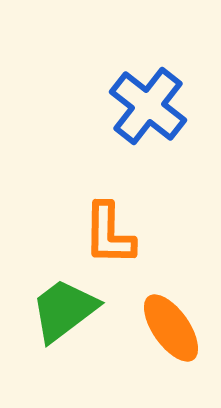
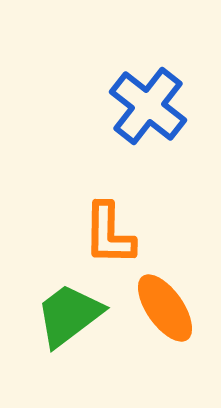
green trapezoid: moved 5 px right, 5 px down
orange ellipse: moved 6 px left, 20 px up
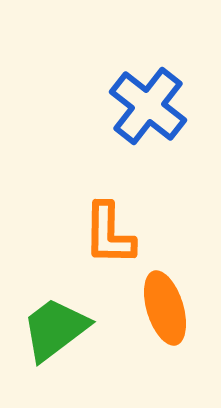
orange ellipse: rotated 18 degrees clockwise
green trapezoid: moved 14 px left, 14 px down
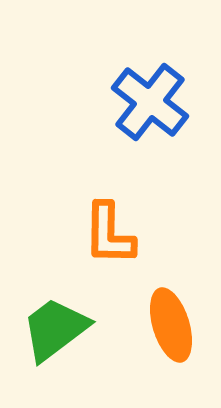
blue cross: moved 2 px right, 4 px up
orange ellipse: moved 6 px right, 17 px down
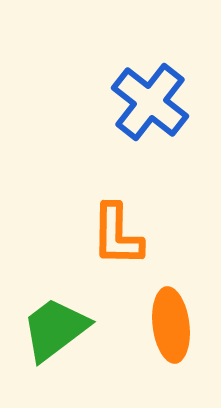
orange L-shape: moved 8 px right, 1 px down
orange ellipse: rotated 10 degrees clockwise
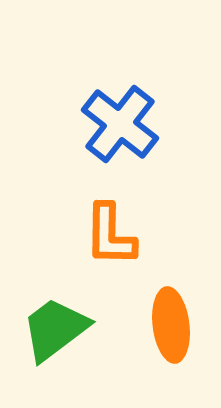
blue cross: moved 30 px left, 22 px down
orange L-shape: moved 7 px left
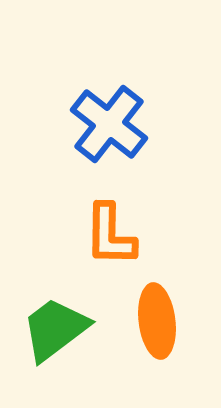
blue cross: moved 11 px left
orange ellipse: moved 14 px left, 4 px up
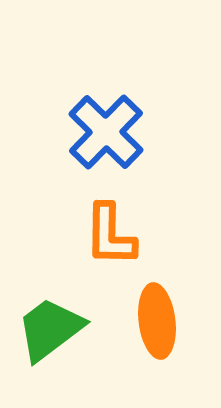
blue cross: moved 3 px left, 8 px down; rotated 6 degrees clockwise
green trapezoid: moved 5 px left
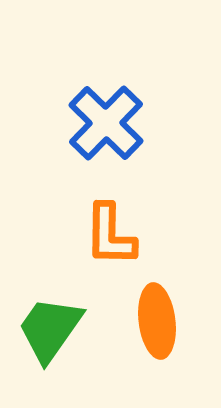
blue cross: moved 9 px up
green trapezoid: rotated 18 degrees counterclockwise
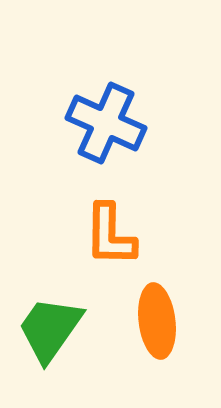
blue cross: rotated 20 degrees counterclockwise
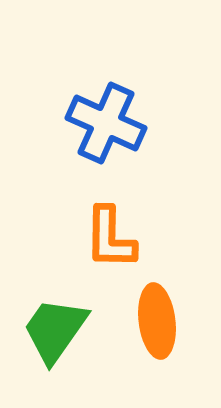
orange L-shape: moved 3 px down
green trapezoid: moved 5 px right, 1 px down
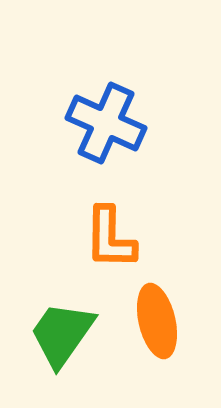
orange ellipse: rotated 6 degrees counterclockwise
green trapezoid: moved 7 px right, 4 px down
